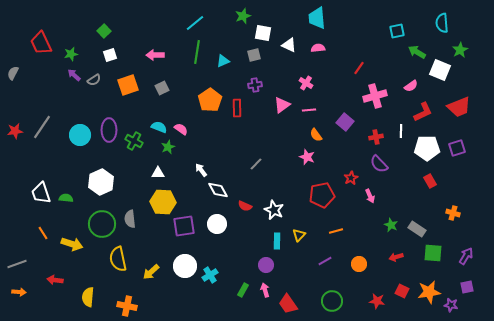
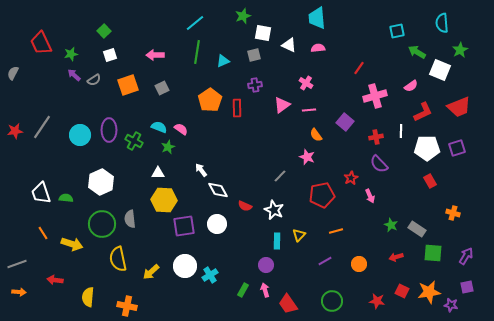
gray line at (256, 164): moved 24 px right, 12 px down
yellow hexagon at (163, 202): moved 1 px right, 2 px up
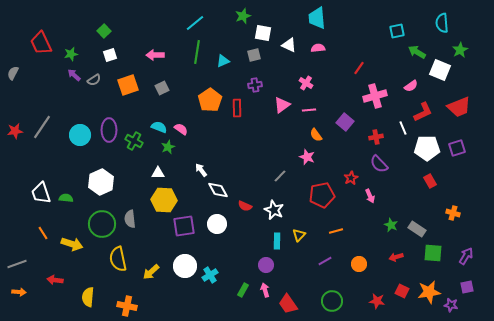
white line at (401, 131): moved 2 px right, 3 px up; rotated 24 degrees counterclockwise
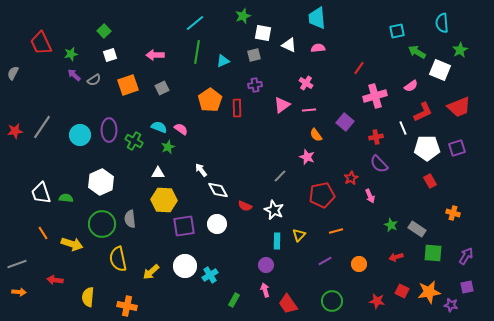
green rectangle at (243, 290): moved 9 px left, 10 px down
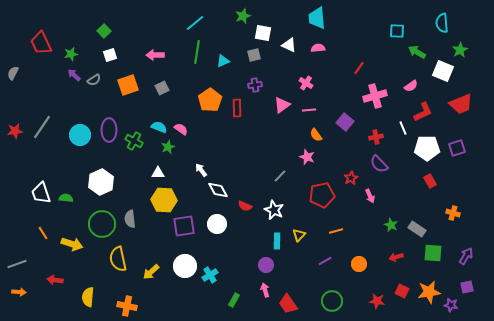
cyan square at (397, 31): rotated 14 degrees clockwise
white square at (440, 70): moved 3 px right, 1 px down
red trapezoid at (459, 107): moved 2 px right, 3 px up
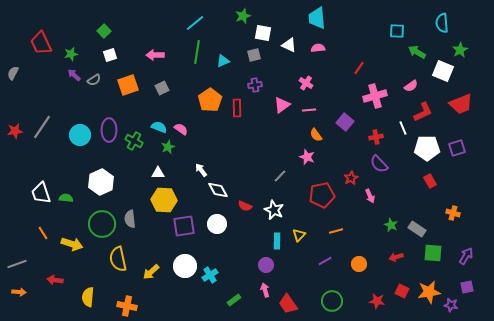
green rectangle at (234, 300): rotated 24 degrees clockwise
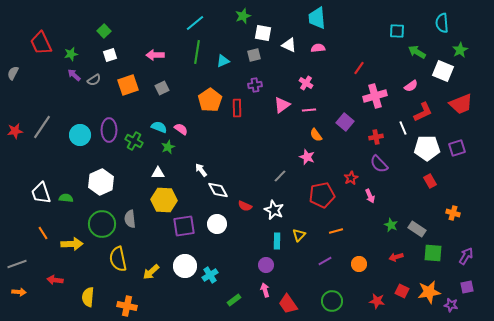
yellow arrow at (72, 244): rotated 20 degrees counterclockwise
